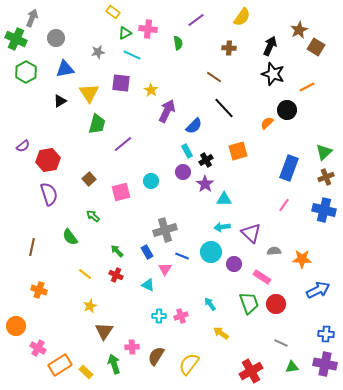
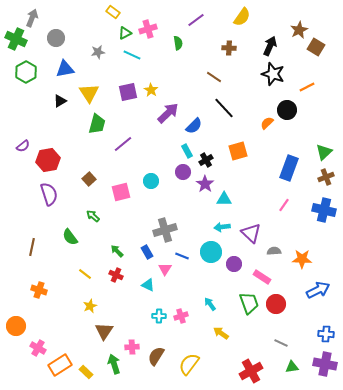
pink cross at (148, 29): rotated 24 degrees counterclockwise
purple square at (121, 83): moved 7 px right, 9 px down; rotated 18 degrees counterclockwise
purple arrow at (167, 111): moved 1 px right, 2 px down; rotated 20 degrees clockwise
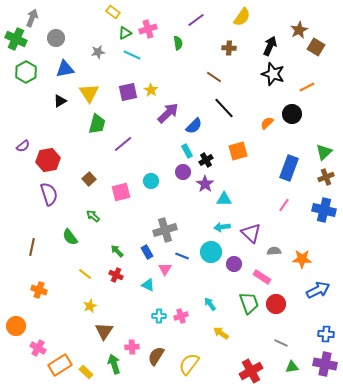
black circle at (287, 110): moved 5 px right, 4 px down
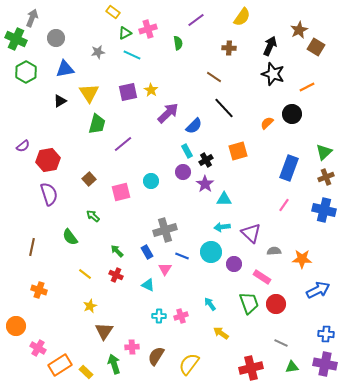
red cross at (251, 371): moved 3 px up; rotated 15 degrees clockwise
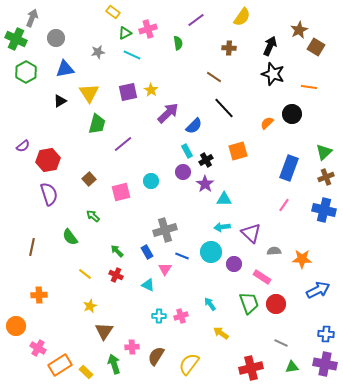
orange line at (307, 87): moved 2 px right; rotated 35 degrees clockwise
orange cross at (39, 290): moved 5 px down; rotated 21 degrees counterclockwise
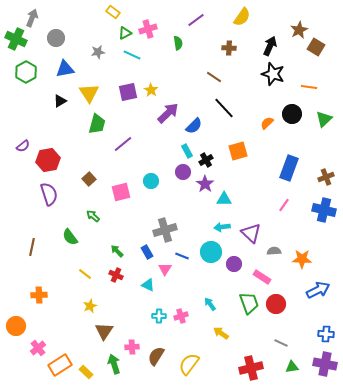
green triangle at (324, 152): moved 33 px up
pink cross at (38, 348): rotated 21 degrees clockwise
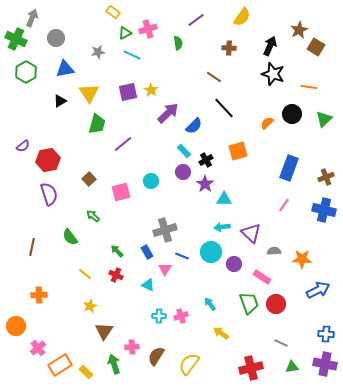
cyan rectangle at (187, 151): moved 3 px left; rotated 16 degrees counterclockwise
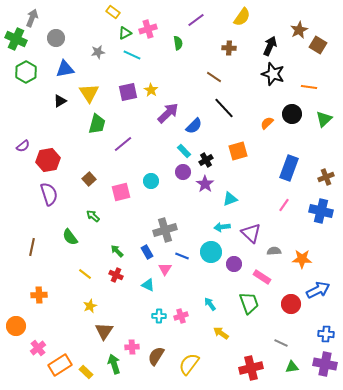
brown square at (316, 47): moved 2 px right, 2 px up
cyan triangle at (224, 199): moved 6 px right; rotated 21 degrees counterclockwise
blue cross at (324, 210): moved 3 px left, 1 px down
red circle at (276, 304): moved 15 px right
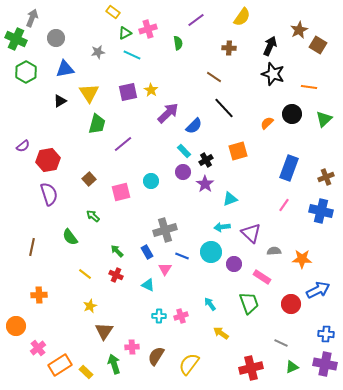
green triangle at (292, 367): rotated 16 degrees counterclockwise
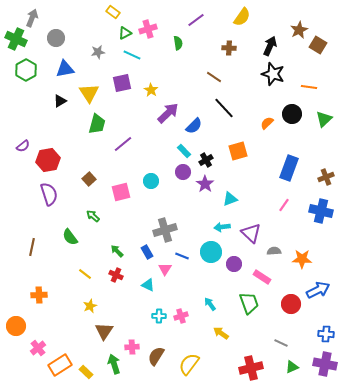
green hexagon at (26, 72): moved 2 px up
purple square at (128, 92): moved 6 px left, 9 px up
